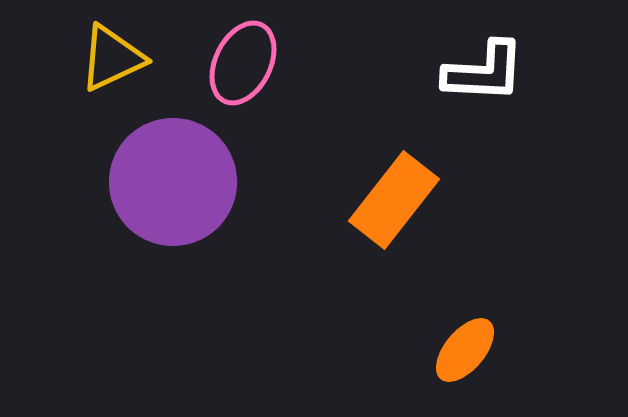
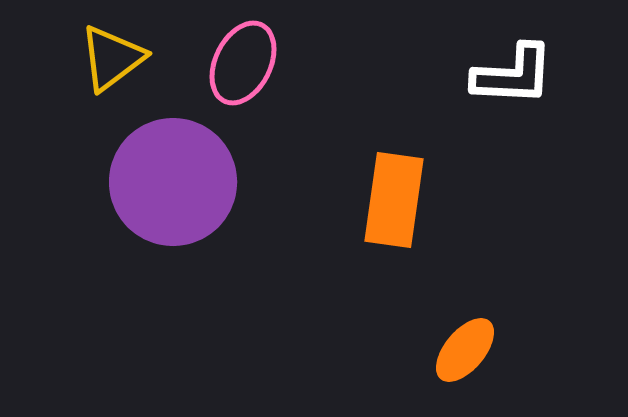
yellow triangle: rotated 12 degrees counterclockwise
white L-shape: moved 29 px right, 3 px down
orange rectangle: rotated 30 degrees counterclockwise
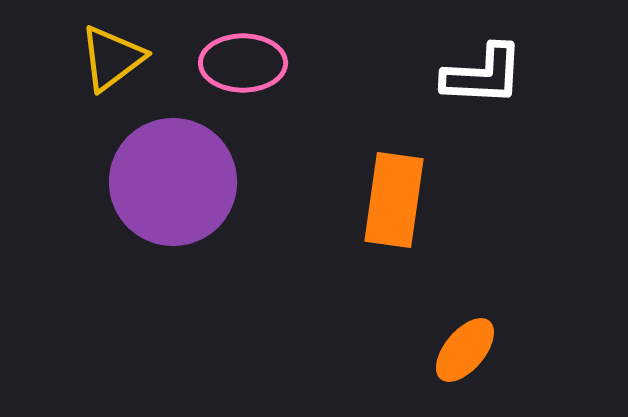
pink ellipse: rotated 64 degrees clockwise
white L-shape: moved 30 px left
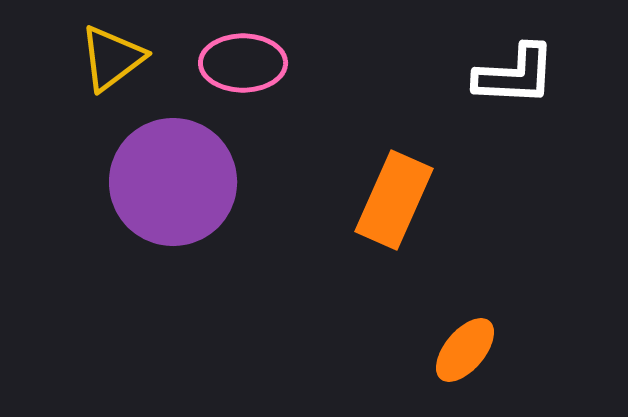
white L-shape: moved 32 px right
orange rectangle: rotated 16 degrees clockwise
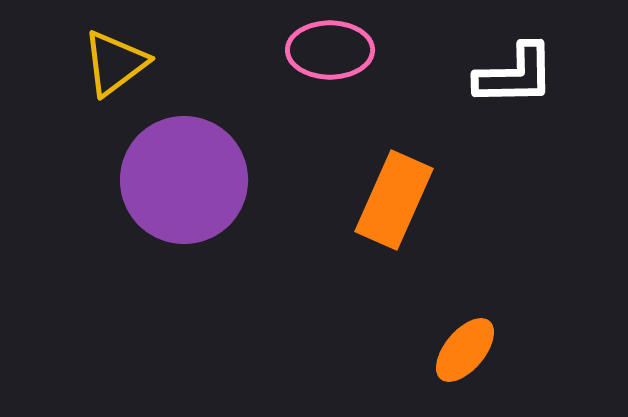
yellow triangle: moved 3 px right, 5 px down
pink ellipse: moved 87 px right, 13 px up
white L-shape: rotated 4 degrees counterclockwise
purple circle: moved 11 px right, 2 px up
